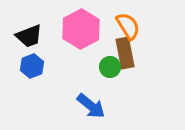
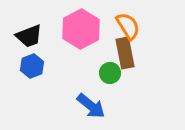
green circle: moved 6 px down
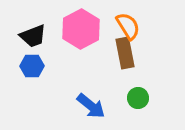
black trapezoid: moved 4 px right
blue hexagon: rotated 20 degrees clockwise
green circle: moved 28 px right, 25 px down
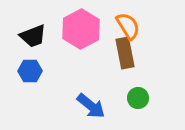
blue hexagon: moved 2 px left, 5 px down
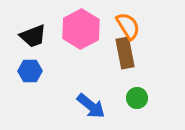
green circle: moved 1 px left
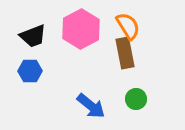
green circle: moved 1 px left, 1 px down
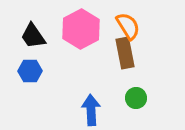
black trapezoid: rotated 76 degrees clockwise
green circle: moved 1 px up
blue arrow: moved 4 px down; rotated 132 degrees counterclockwise
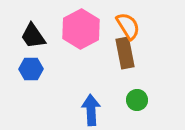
blue hexagon: moved 1 px right, 2 px up
green circle: moved 1 px right, 2 px down
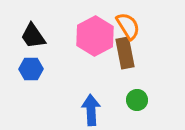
pink hexagon: moved 14 px right, 7 px down
